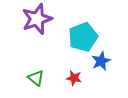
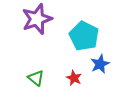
cyan pentagon: moved 1 px right, 1 px up; rotated 24 degrees counterclockwise
blue star: moved 1 px left, 3 px down
red star: rotated 14 degrees clockwise
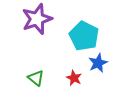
blue star: moved 2 px left, 1 px up
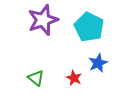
purple star: moved 6 px right, 1 px down
cyan pentagon: moved 5 px right, 9 px up
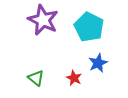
purple star: rotated 28 degrees counterclockwise
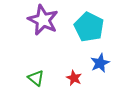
blue star: moved 2 px right
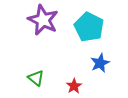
red star: moved 8 px down; rotated 14 degrees clockwise
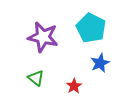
purple star: moved 17 px down; rotated 12 degrees counterclockwise
cyan pentagon: moved 2 px right, 1 px down
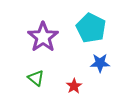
purple star: rotated 24 degrees clockwise
blue star: rotated 24 degrees clockwise
